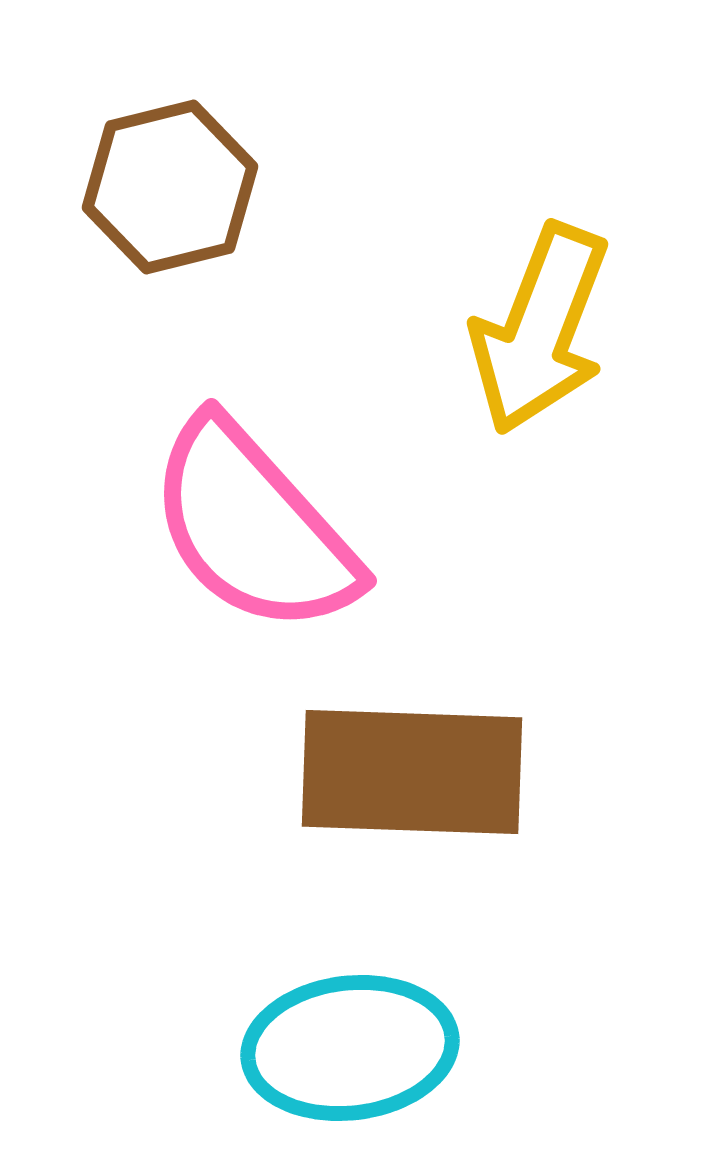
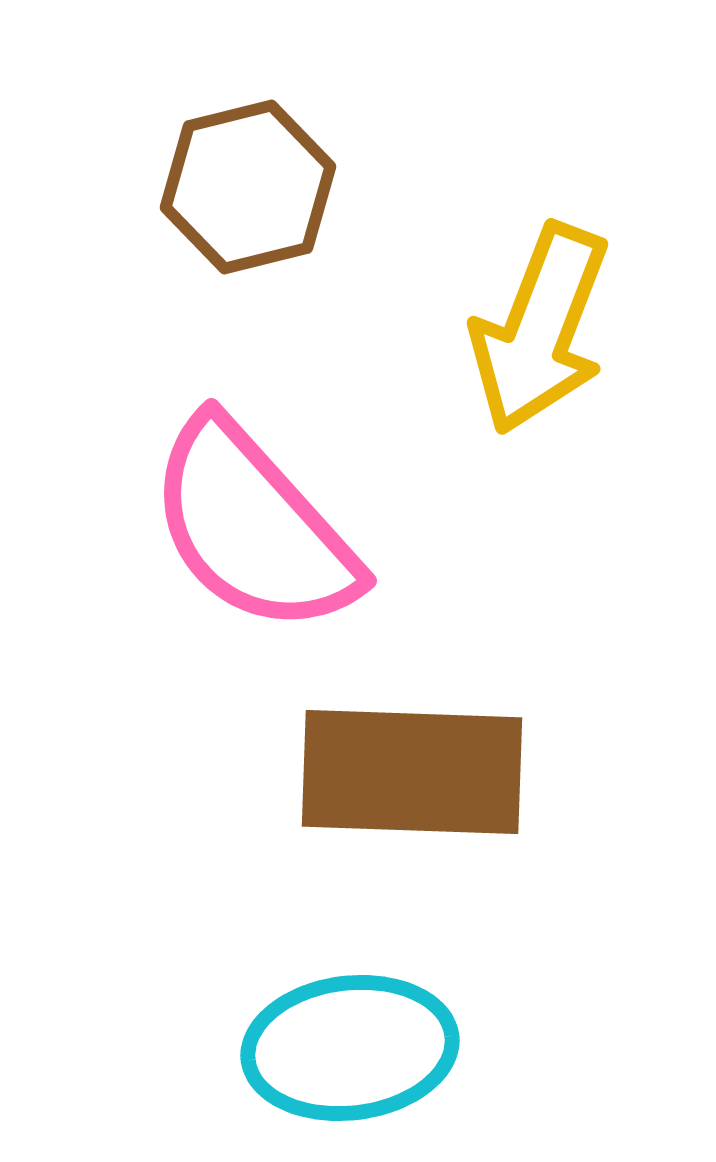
brown hexagon: moved 78 px right
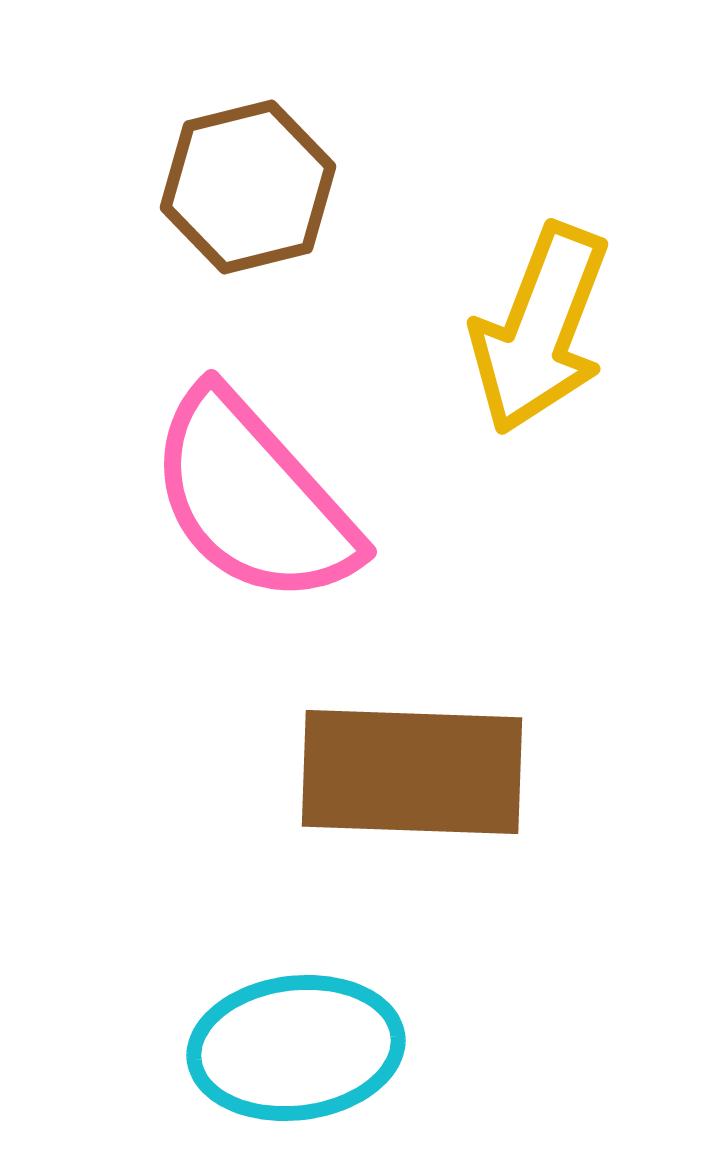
pink semicircle: moved 29 px up
cyan ellipse: moved 54 px left
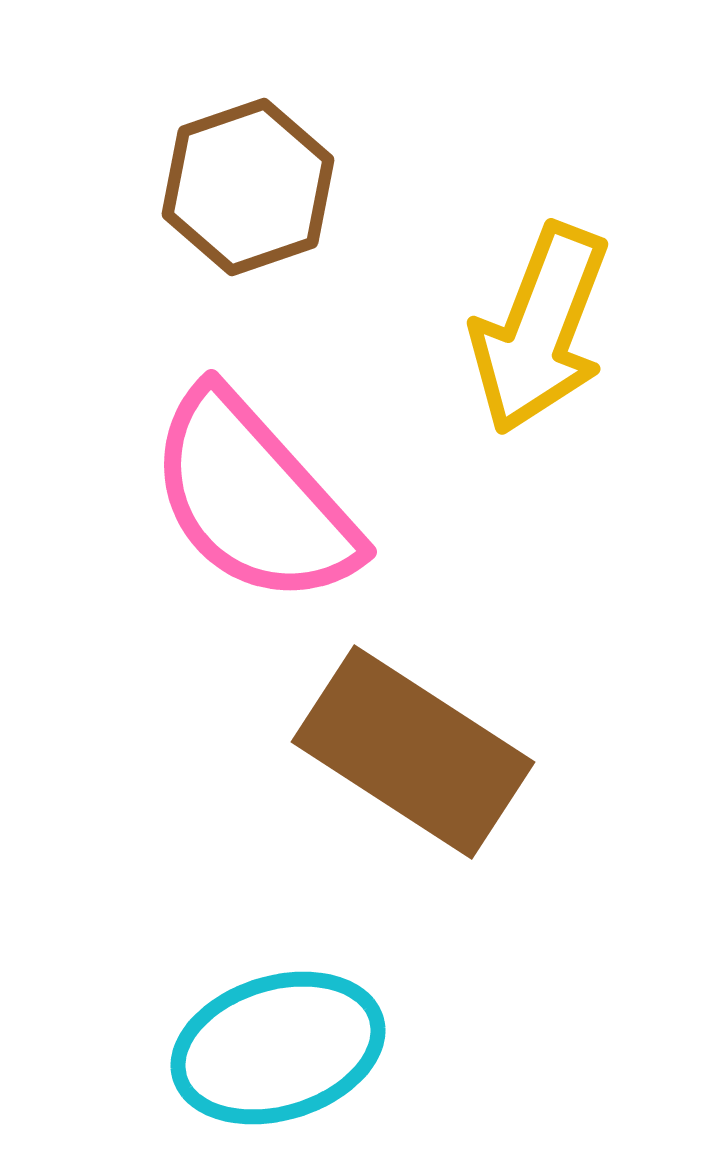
brown hexagon: rotated 5 degrees counterclockwise
brown rectangle: moved 1 px right, 20 px up; rotated 31 degrees clockwise
cyan ellipse: moved 18 px left; rotated 10 degrees counterclockwise
